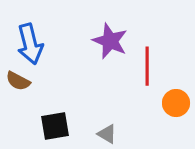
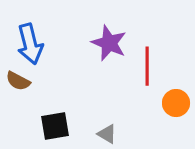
purple star: moved 1 px left, 2 px down
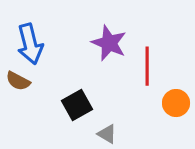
black square: moved 22 px right, 21 px up; rotated 20 degrees counterclockwise
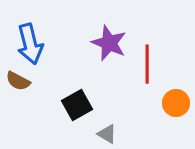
red line: moved 2 px up
